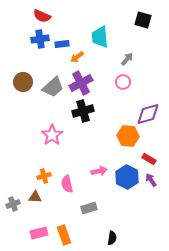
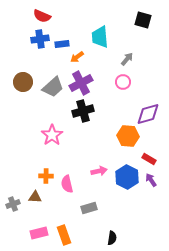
orange cross: moved 2 px right; rotated 16 degrees clockwise
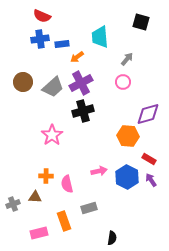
black square: moved 2 px left, 2 px down
orange rectangle: moved 14 px up
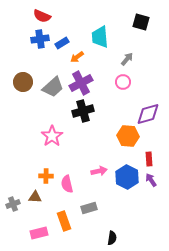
blue rectangle: moved 1 px up; rotated 24 degrees counterclockwise
pink star: moved 1 px down
red rectangle: rotated 56 degrees clockwise
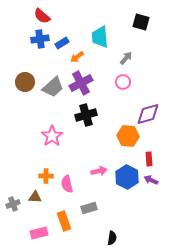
red semicircle: rotated 18 degrees clockwise
gray arrow: moved 1 px left, 1 px up
brown circle: moved 2 px right
black cross: moved 3 px right, 4 px down
purple arrow: rotated 32 degrees counterclockwise
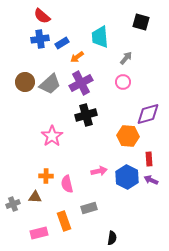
gray trapezoid: moved 3 px left, 3 px up
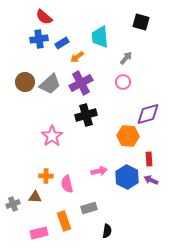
red semicircle: moved 2 px right, 1 px down
blue cross: moved 1 px left
black semicircle: moved 5 px left, 7 px up
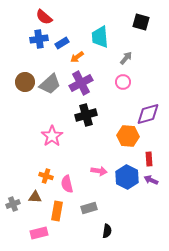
pink arrow: rotated 21 degrees clockwise
orange cross: rotated 16 degrees clockwise
orange rectangle: moved 7 px left, 10 px up; rotated 30 degrees clockwise
